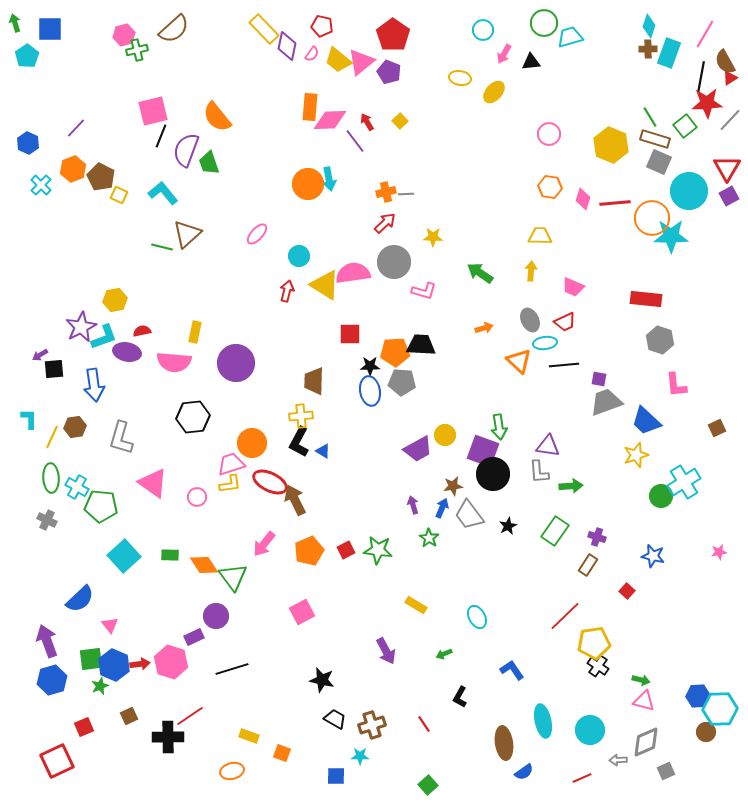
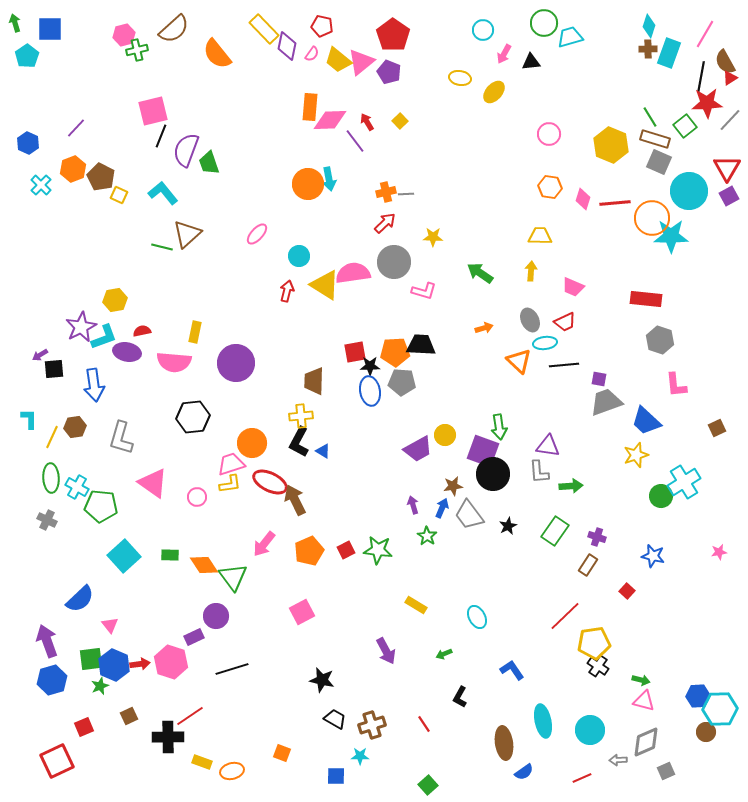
orange semicircle at (217, 117): moved 63 px up
red square at (350, 334): moved 5 px right, 18 px down; rotated 10 degrees counterclockwise
green star at (429, 538): moved 2 px left, 2 px up
yellow rectangle at (249, 736): moved 47 px left, 26 px down
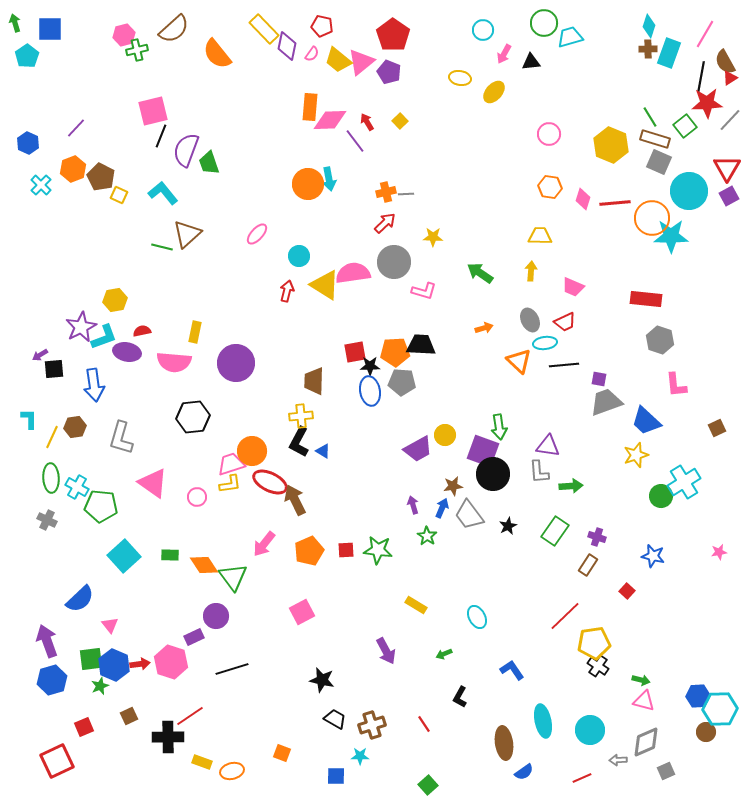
orange circle at (252, 443): moved 8 px down
red square at (346, 550): rotated 24 degrees clockwise
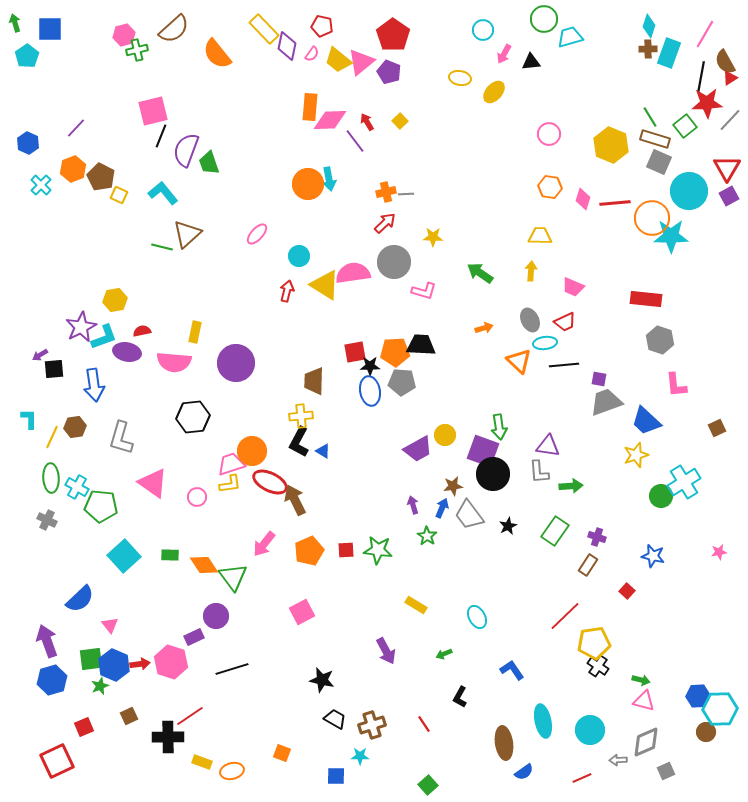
green circle at (544, 23): moved 4 px up
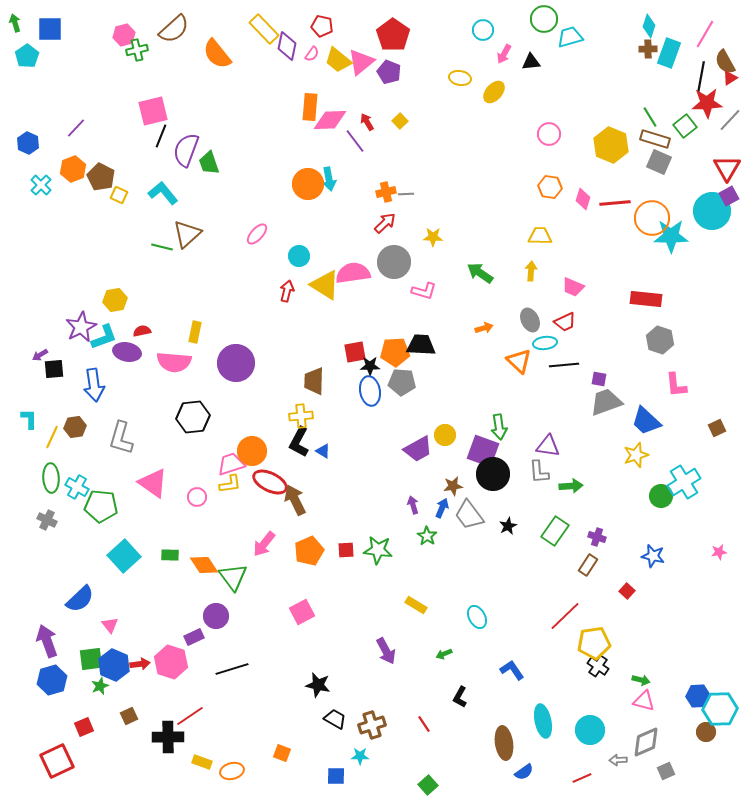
cyan circle at (689, 191): moved 23 px right, 20 px down
black star at (322, 680): moved 4 px left, 5 px down
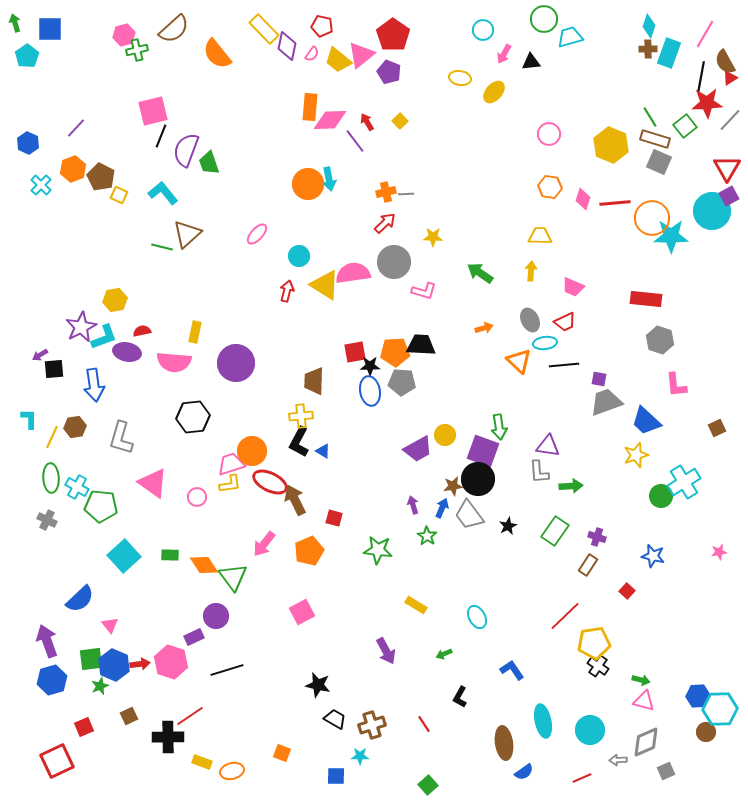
pink triangle at (361, 62): moved 7 px up
black circle at (493, 474): moved 15 px left, 5 px down
red square at (346, 550): moved 12 px left, 32 px up; rotated 18 degrees clockwise
black line at (232, 669): moved 5 px left, 1 px down
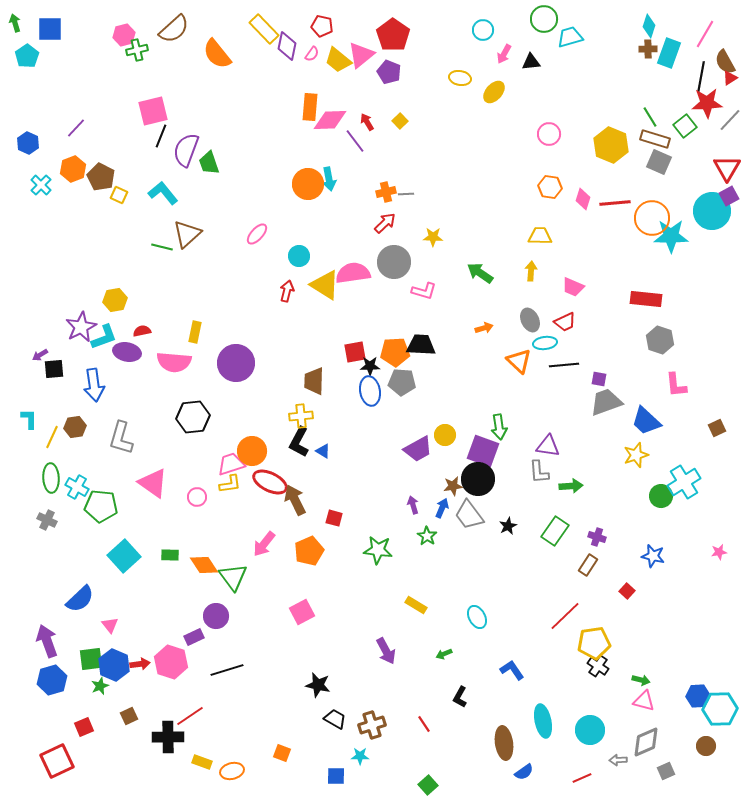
brown circle at (706, 732): moved 14 px down
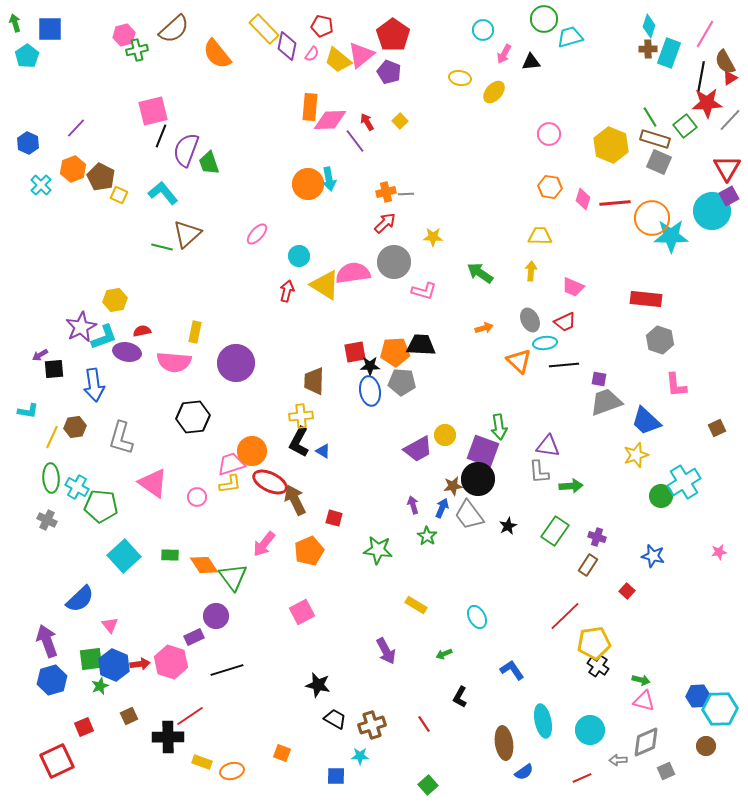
cyan L-shape at (29, 419): moved 1 px left, 8 px up; rotated 100 degrees clockwise
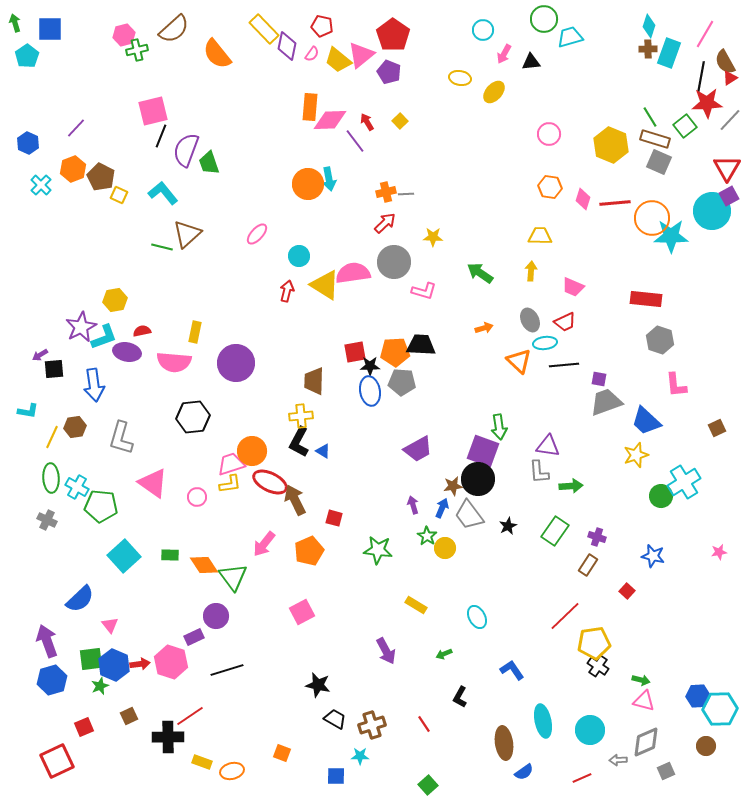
yellow circle at (445, 435): moved 113 px down
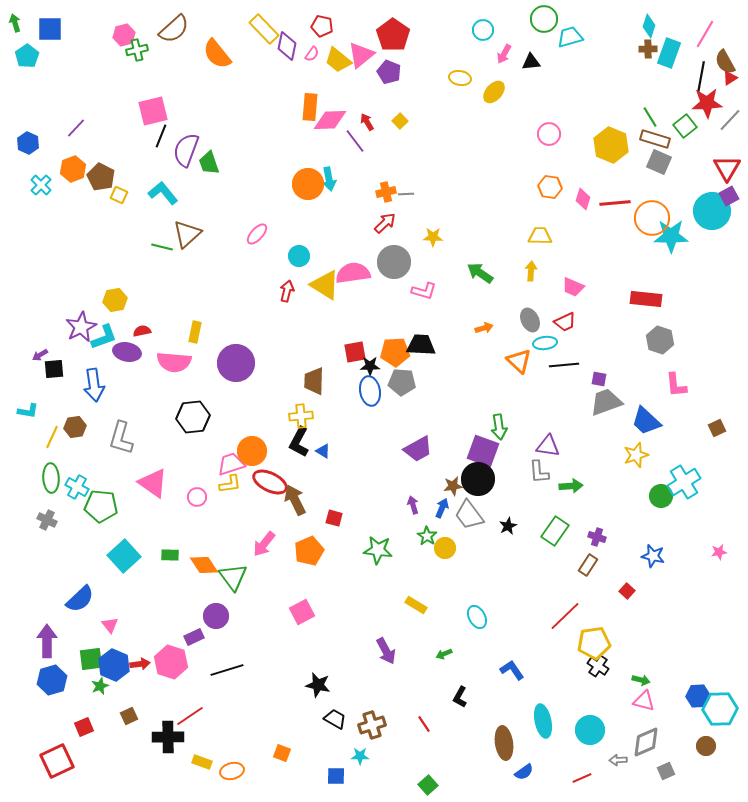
purple arrow at (47, 641): rotated 20 degrees clockwise
